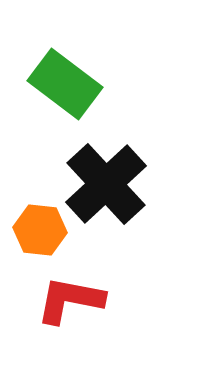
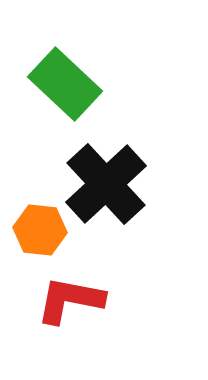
green rectangle: rotated 6 degrees clockwise
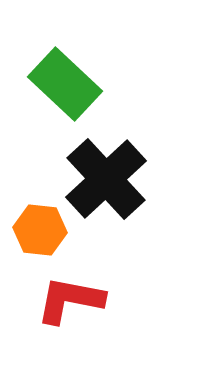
black cross: moved 5 px up
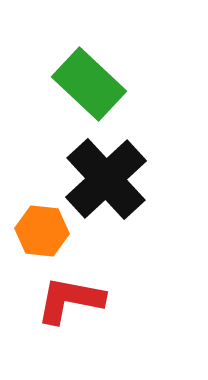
green rectangle: moved 24 px right
orange hexagon: moved 2 px right, 1 px down
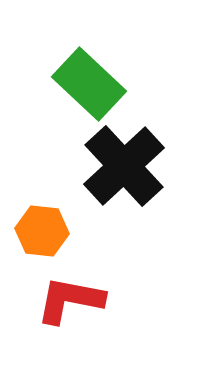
black cross: moved 18 px right, 13 px up
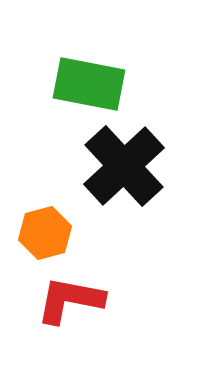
green rectangle: rotated 32 degrees counterclockwise
orange hexagon: moved 3 px right, 2 px down; rotated 21 degrees counterclockwise
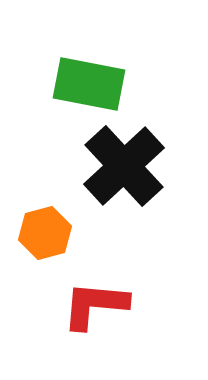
red L-shape: moved 25 px right, 5 px down; rotated 6 degrees counterclockwise
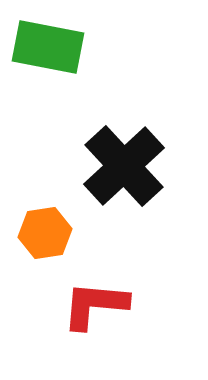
green rectangle: moved 41 px left, 37 px up
orange hexagon: rotated 6 degrees clockwise
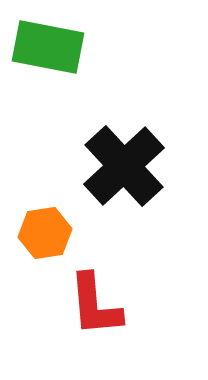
red L-shape: rotated 100 degrees counterclockwise
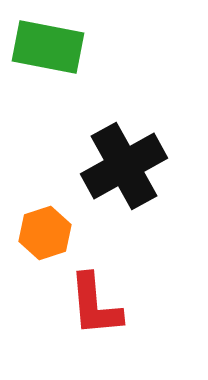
black cross: rotated 14 degrees clockwise
orange hexagon: rotated 9 degrees counterclockwise
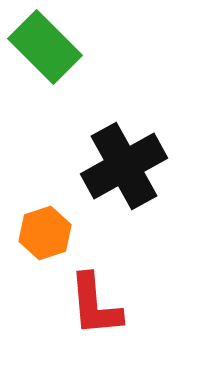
green rectangle: moved 3 px left; rotated 34 degrees clockwise
